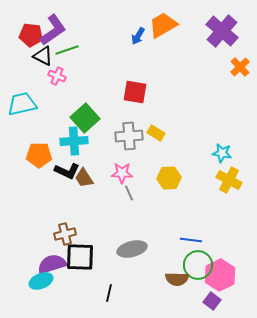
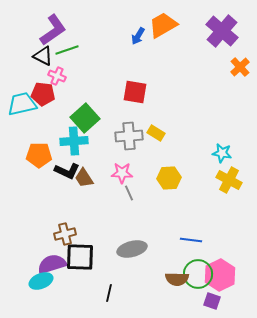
red pentagon: moved 12 px right, 59 px down
green circle: moved 9 px down
purple square: rotated 18 degrees counterclockwise
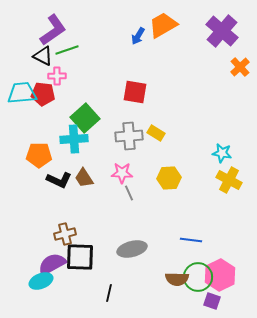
pink cross: rotated 24 degrees counterclockwise
cyan trapezoid: moved 11 px up; rotated 8 degrees clockwise
cyan cross: moved 2 px up
black L-shape: moved 8 px left, 9 px down
purple semicircle: rotated 12 degrees counterclockwise
green circle: moved 3 px down
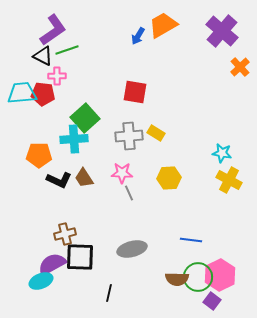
purple square: rotated 18 degrees clockwise
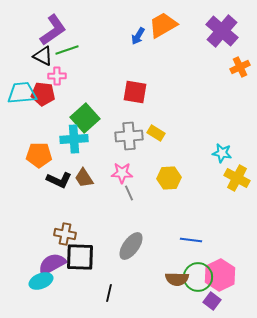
orange cross: rotated 18 degrees clockwise
yellow cross: moved 8 px right, 2 px up
brown cross: rotated 25 degrees clockwise
gray ellipse: moved 1 px left, 3 px up; rotated 40 degrees counterclockwise
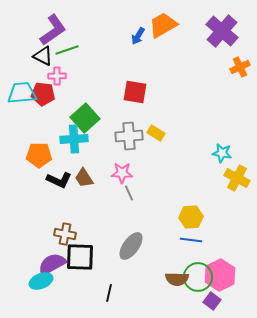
yellow hexagon: moved 22 px right, 39 px down
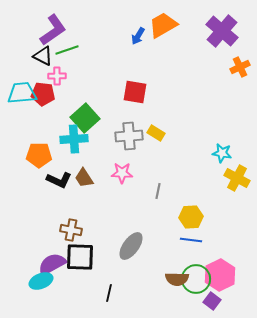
gray line: moved 29 px right, 2 px up; rotated 35 degrees clockwise
brown cross: moved 6 px right, 4 px up
green circle: moved 2 px left, 2 px down
